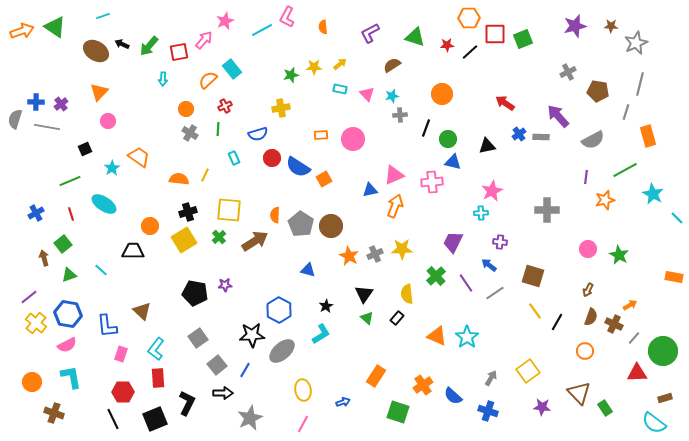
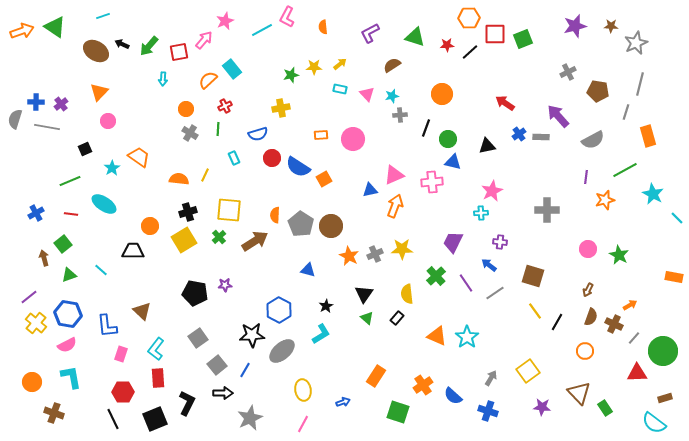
red line at (71, 214): rotated 64 degrees counterclockwise
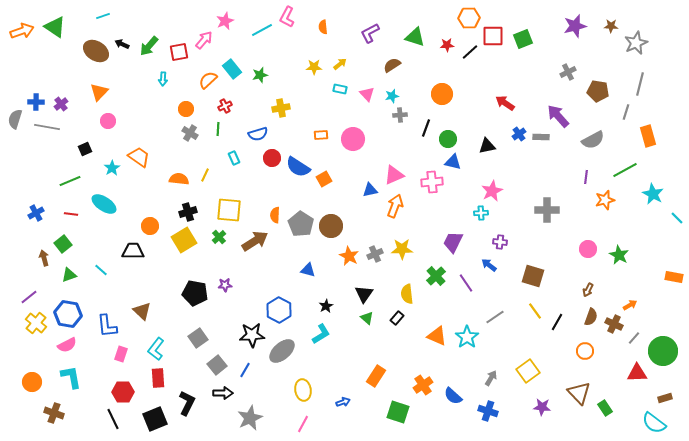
red square at (495, 34): moved 2 px left, 2 px down
green star at (291, 75): moved 31 px left
gray line at (495, 293): moved 24 px down
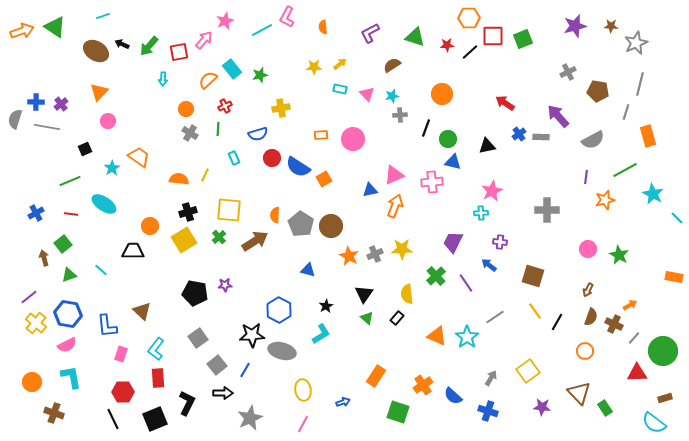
gray ellipse at (282, 351): rotated 56 degrees clockwise
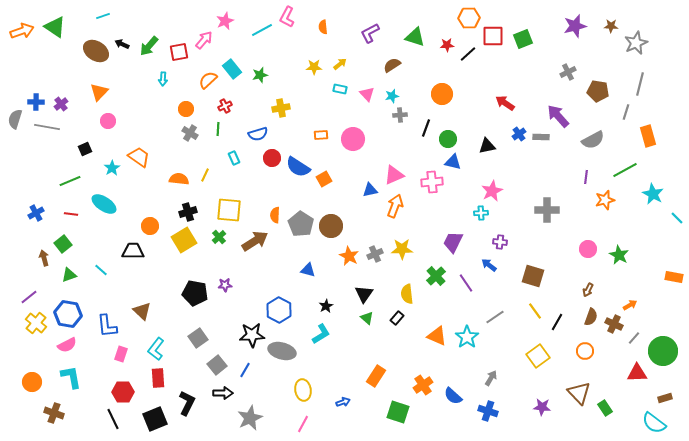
black line at (470, 52): moved 2 px left, 2 px down
yellow square at (528, 371): moved 10 px right, 15 px up
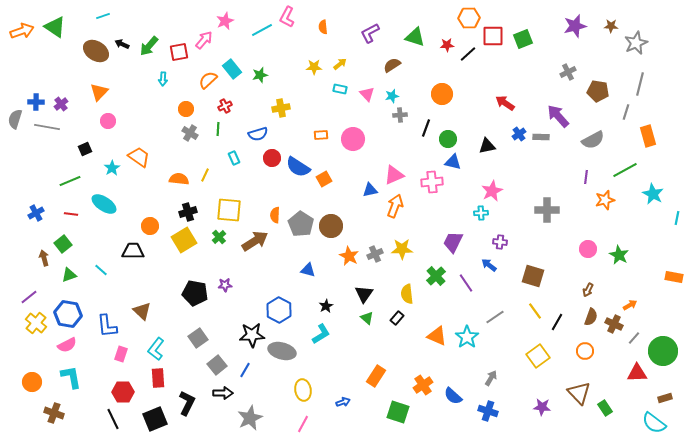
cyan line at (677, 218): rotated 56 degrees clockwise
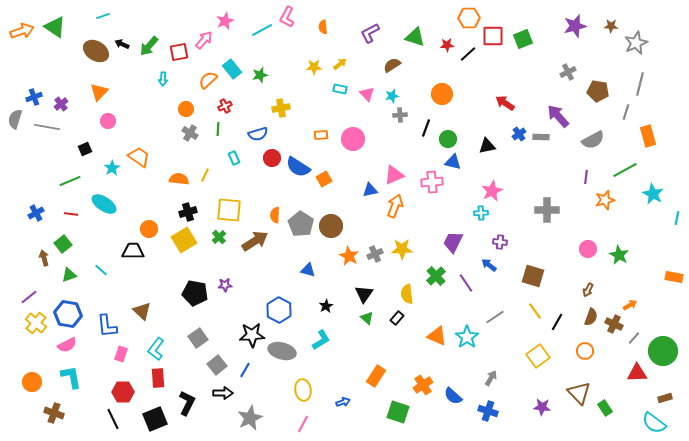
blue cross at (36, 102): moved 2 px left, 5 px up; rotated 21 degrees counterclockwise
orange circle at (150, 226): moved 1 px left, 3 px down
cyan L-shape at (321, 334): moved 6 px down
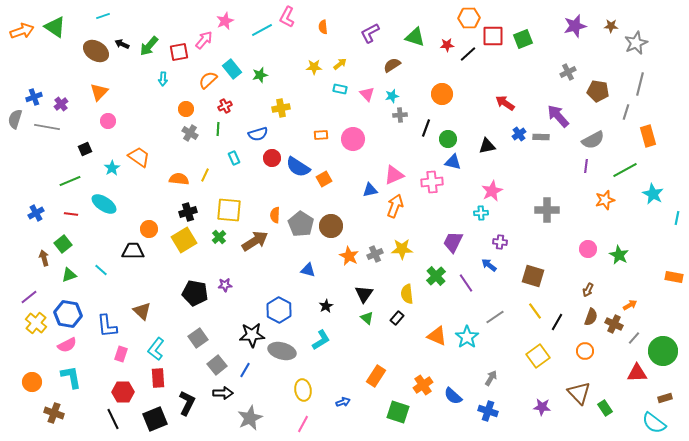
purple line at (586, 177): moved 11 px up
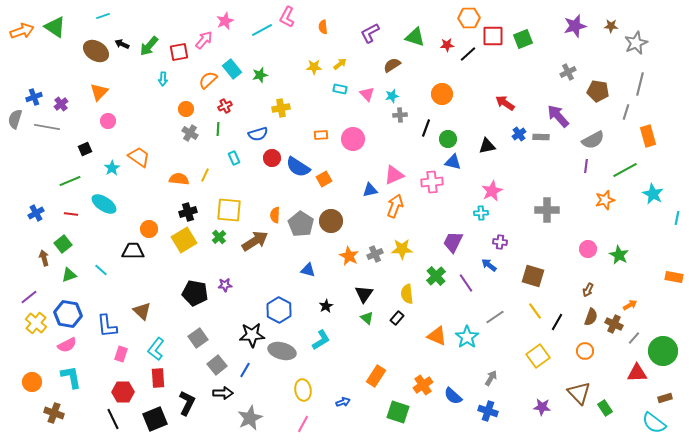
brown circle at (331, 226): moved 5 px up
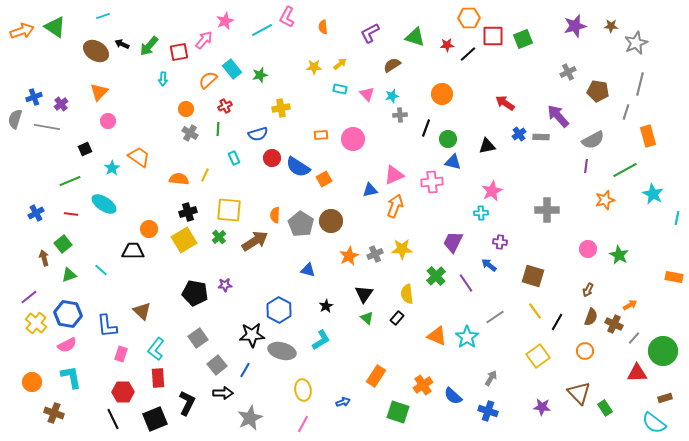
orange star at (349, 256): rotated 18 degrees clockwise
